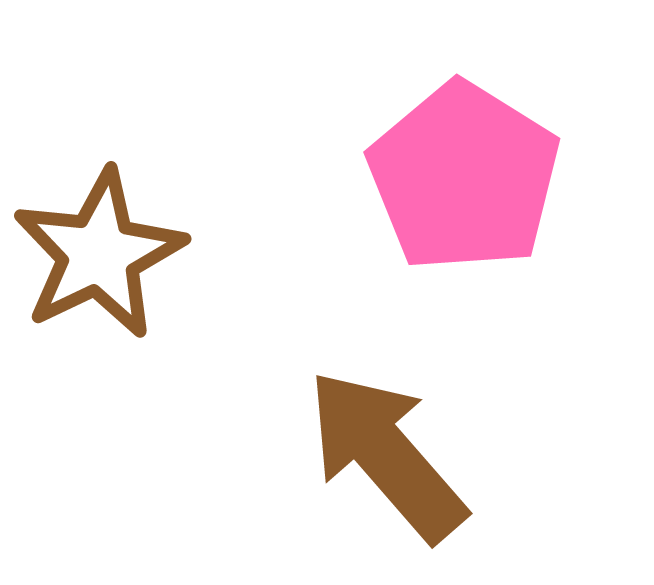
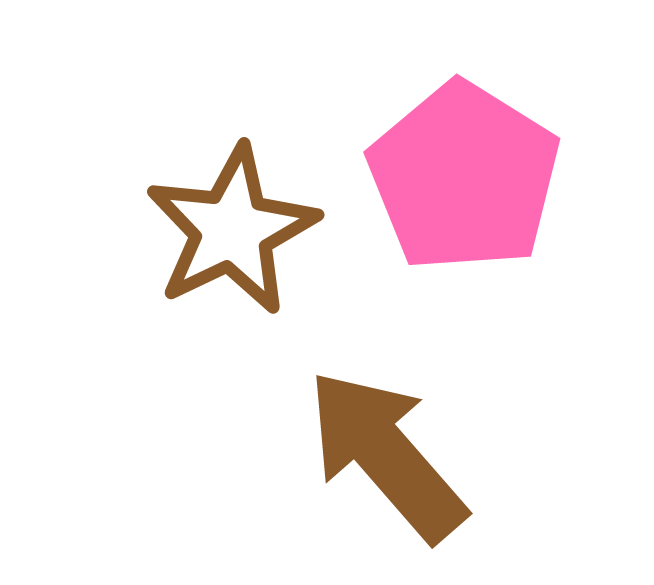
brown star: moved 133 px right, 24 px up
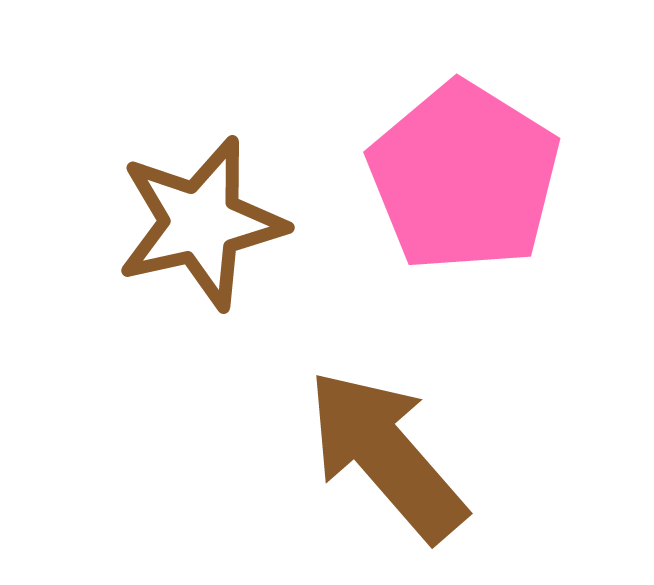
brown star: moved 31 px left, 7 px up; rotated 13 degrees clockwise
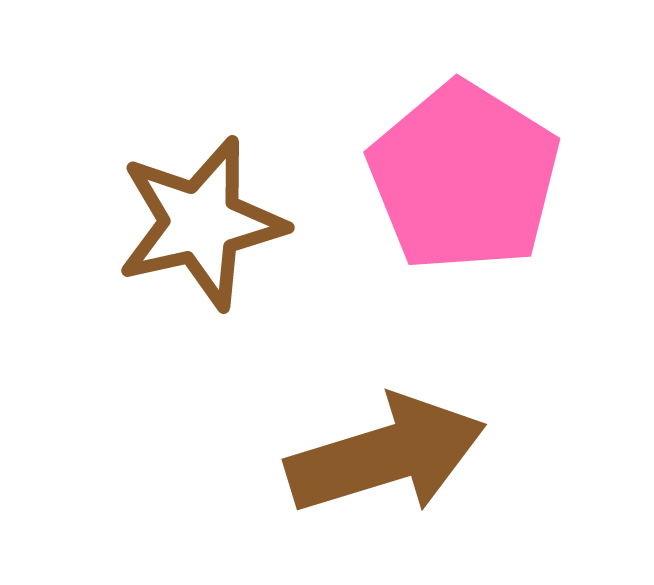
brown arrow: rotated 114 degrees clockwise
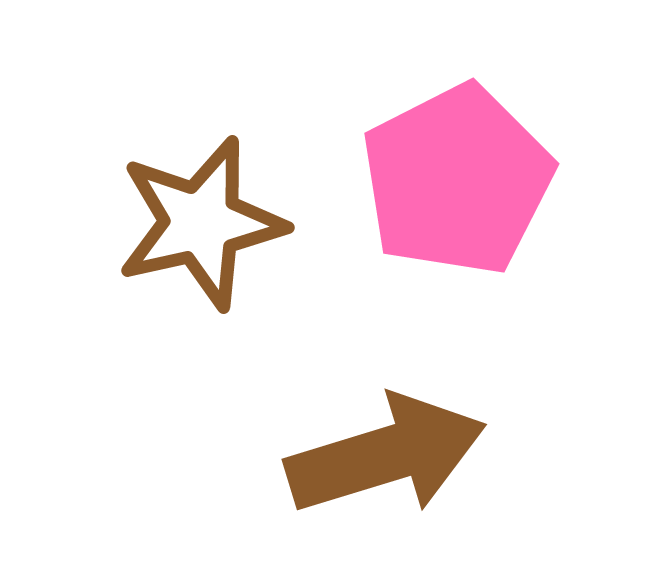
pink pentagon: moved 7 px left, 3 px down; rotated 13 degrees clockwise
